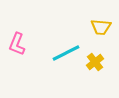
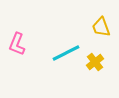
yellow trapezoid: rotated 65 degrees clockwise
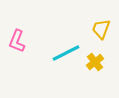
yellow trapezoid: moved 2 px down; rotated 40 degrees clockwise
pink L-shape: moved 3 px up
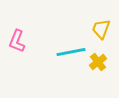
cyan line: moved 5 px right, 1 px up; rotated 16 degrees clockwise
yellow cross: moved 3 px right
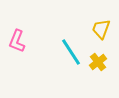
cyan line: rotated 68 degrees clockwise
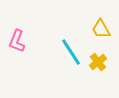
yellow trapezoid: rotated 50 degrees counterclockwise
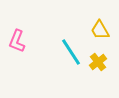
yellow trapezoid: moved 1 px left, 1 px down
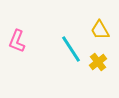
cyan line: moved 3 px up
